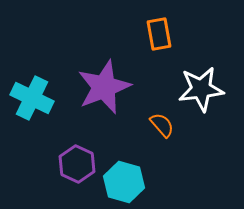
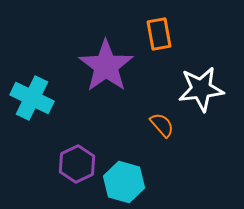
purple star: moved 2 px right, 21 px up; rotated 14 degrees counterclockwise
purple hexagon: rotated 9 degrees clockwise
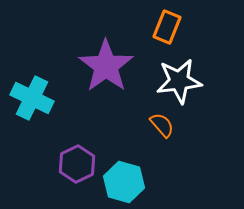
orange rectangle: moved 8 px right, 7 px up; rotated 32 degrees clockwise
white star: moved 22 px left, 8 px up
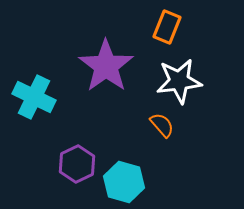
cyan cross: moved 2 px right, 1 px up
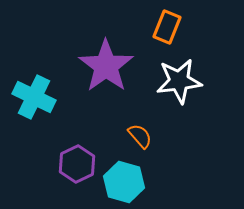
orange semicircle: moved 22 px left, 11 px down
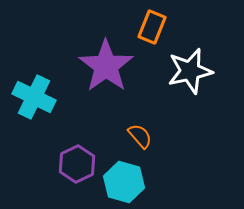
orange rectangle: moved 15 px left
white star: moved 11 px right, 10 px up; rotated 6 degrees counterclockwise
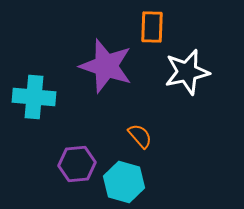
orange rectangle: rotated 20 degrees counterclockwise
purple star: rotated 18 degrees counterclockwise
white star: moved 3 px left, 1 px down
cyan cross: rotated 21 degrees counterclockwise
purple hexagon: rotated 21 degrees clockwise
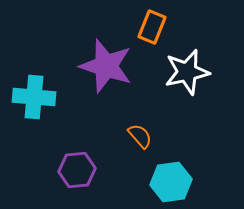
orange rectangle: rotated 20 degrees clockwise
purple hexagon: moved 6 px down
cyan hexagon: moved 47 px right; rotated 24 degrees counterclockwise
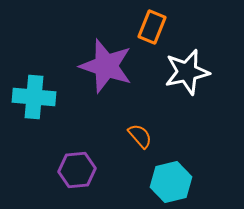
cyan hexagon: rotated 6 degrees counterclockwise
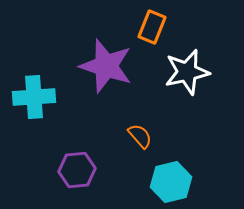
cyan cross: rotated 9 degrees counterclockwise
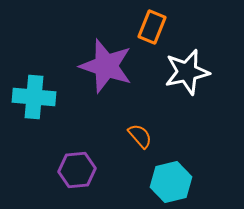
cyan cross: rotated 9 degrees clockwise
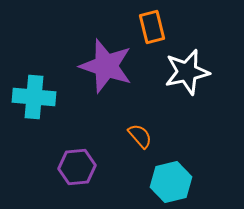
orange rectangle: rotated 36 degrees counterclockwise
purple hexagon: moved 3 px up
